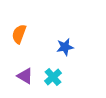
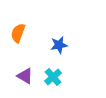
orange semicircle: moved 1 px left, 1 px up
blue star: moved 6 px left, 2 px up
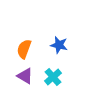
orange semicircle: moved 6 px right, 16 px down
blue star: rotated 24 degrees clockwise
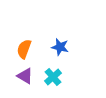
blue star: moved 1 px right, 2 px down
